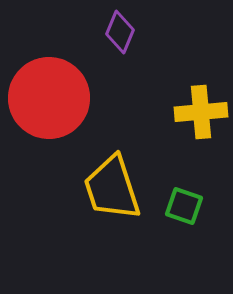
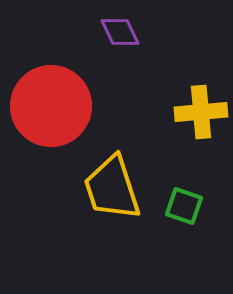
purple diamond: rotated 48 degrees counterclockwise
red circle: moved 2 px right, 8 px down
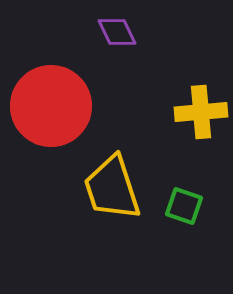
purple diamond: moved 3 px left
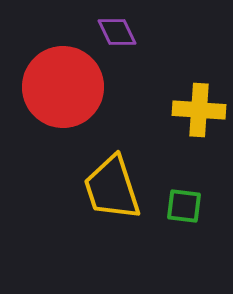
red circle: moved 12 px right, 19 px up
yellow cross: moved 2 px left, 2 px up; rotated 9 degrees clockwise
green square: rotated 12 degrees counterclockwise
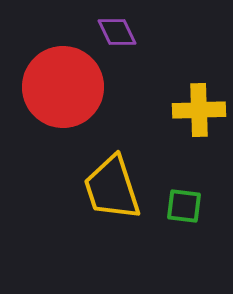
yellow cross: rotated 6 degrees counterclockwise
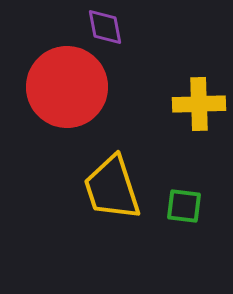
purple diamond: moved 12 px left, 5 px up; rotated 15 degrees clockwise
red circle: moved 4 px right
yellow cross: moved 6 px up
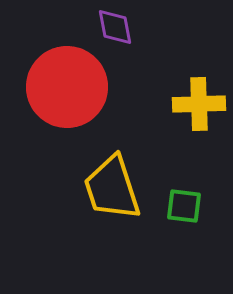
purple diamond: moved 10 px right
